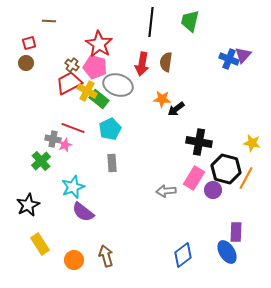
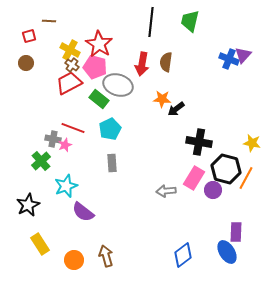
red square: moved 7 px up
yellow cross: moved 17 px left, 41 px up
cyan star: moved 7 px left, 1 px up
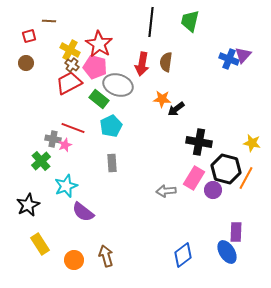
cyan pentagon: moved 1 px right, 3 px up
